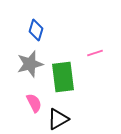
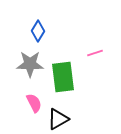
blue diamond: moved 2 px right, 1 px down; rotated 15 degrees clockwise
gray star: rotated 16 degrees clockwise
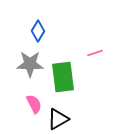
pink semicircle: moved 1 px down
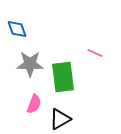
blue diamond: moved 21 px left, 2 px up; rotated 50 degrees counterclockwise
pink line: rotated 42 degrees clockwise
pink semicircle: rotated 48 degrees clockwise
black triangle: moved 2 px right
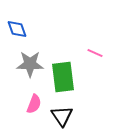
black triangle: moved 2 px right, 3 px up; rotated 35 degrees counterclockwise
